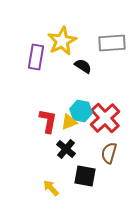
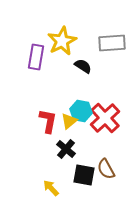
yellow triangle: moved 1 px up; rotated 18 degrees counterclockwise
brown semicircle: moved 3 px left, 16 px down; rotated 45 degrees counterclockwise
black square: moved 1 px left, 1 px up
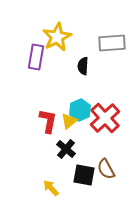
yellow star: moved 5 px left, 4 px up
black semicircle: rotated 120 degrees counterclockwise
cyan hexagon: moved 1 px left, 1 px up; rotated 25 degrees clockwise
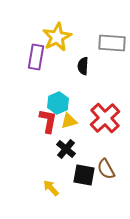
gray rectangle: rotated 8 degrees clockwise
cyan hexagon: moved 22 px left, 7 px up
yellow triangle: rotated 24 degrees clockwise
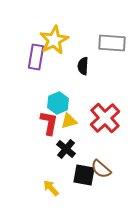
yellow star: moved 3 px left, 3 px down
red L-shape: moved 1 px right, 2 px down
brown semicircle: moved 5 px left; rotated 20 degrees counterclockwise
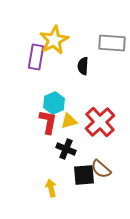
cyan hexagon: moved 4 px left
red cross: moved 5 px left, 4 px down
red L-shape: moved 1 px left, 1 px up
black cross: rotated 18 degrees counterclockwise
black square: rotated 15 degrees counterclockwise
yellow arrow: rotated 30 degrees clockwise
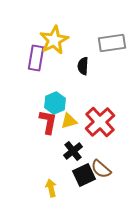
gray rectangle: rotated 12 degrees counterclockwise
purple rectangle: moved 1 px down
cyan hexagon: moved 1 px right
black cross: moved 7 px right, 2 px down; rotated 30 degrees clockwise
black square: rotated 20 degrees counterclockwise
